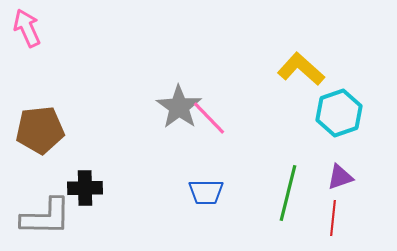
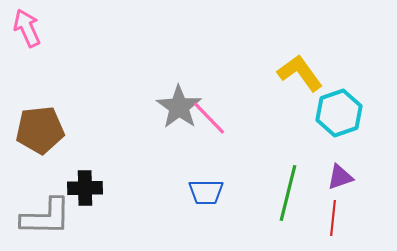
yellow L-shape: moved 1 px left, 4 px down; rotated 12 degrees clockwise
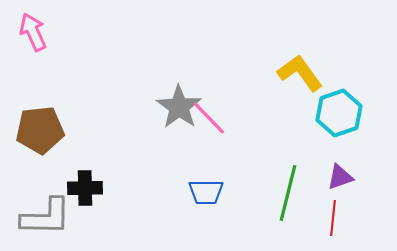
pink arrow: moved 6 px right, 4 px down
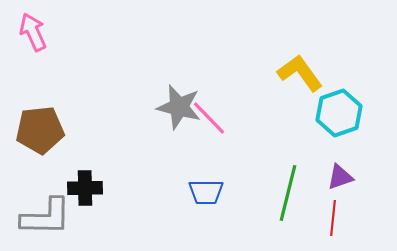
gray star: rotated 21 degrees counterclockwise
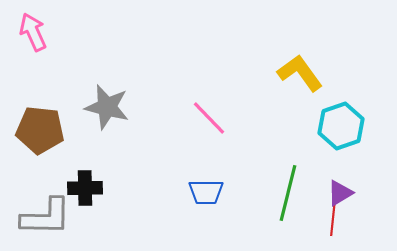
gray star: moved 72 px left
cyan hexagon: moved 2 px right, 13 px down
brown pentagon: rotated 12 degrees clockwise
purple triangle: moved 16 px down; rotated 12 degrees counterclockwise
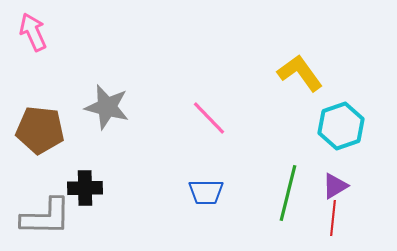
purple triangle: moved 5 px left, 7 px up
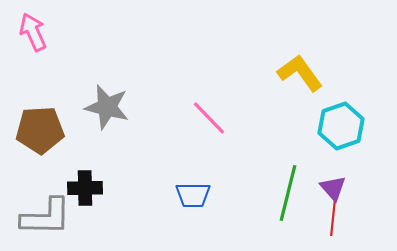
brown pentagon: rotated 9 degrees counterclockwise
purple triangle: moved 2 px left, 2 px down; rotated 40 degrees counterclockwise
blue trapezoid: moved 13 px left, 3 px down
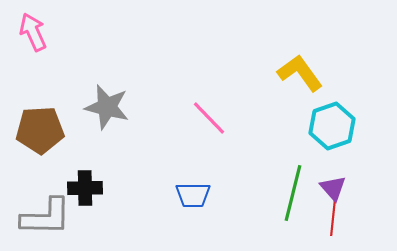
cyan hexagon: moved 9 px left
green line: moved 5 px right
